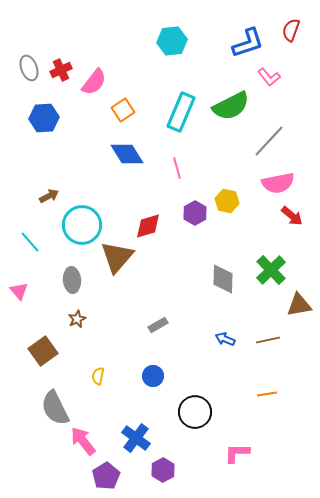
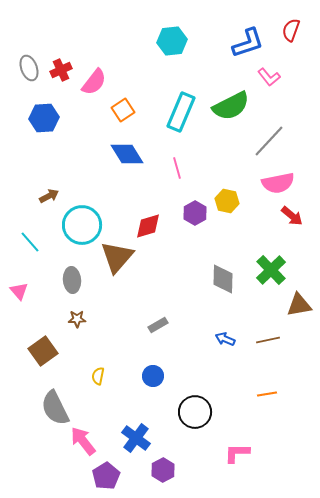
brown star at (77, 319): rotated 24 degrees clockwise
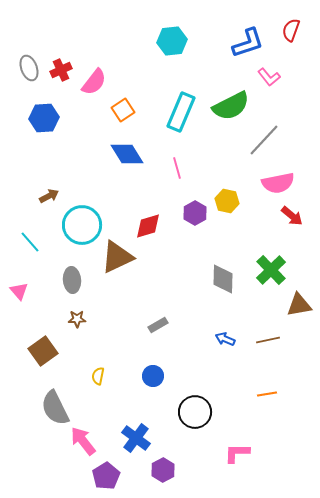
gray line at (269, 141): moved 5 px left, 1 px up
brown triangle at (117, 257): rotated 24 degrees clockwise
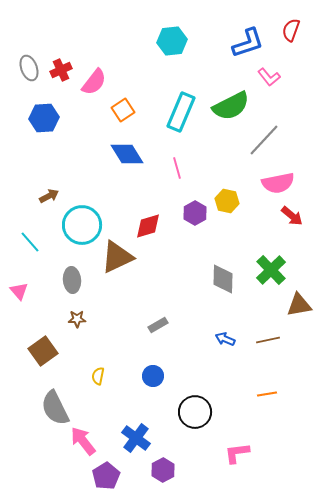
pink L-shape at (237, 453): rotated 8 degrees counterclockwise
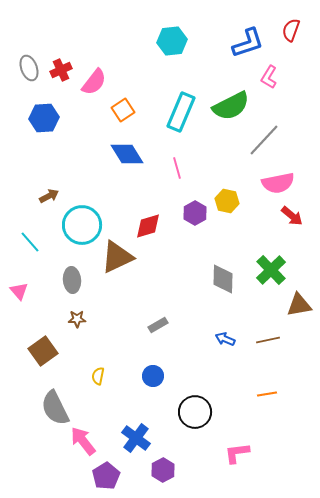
pink L-shape at (269, 77): rotated 70 degrees clockwise
